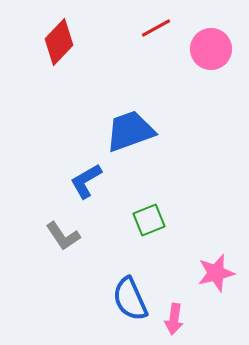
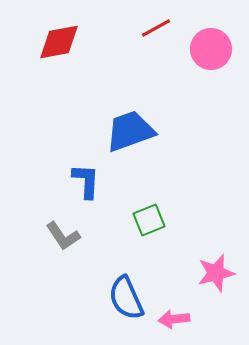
red diamond: rotated 36 degrees clockwise
blue L-shape: rotated 123 degrees clockwise
blue semicircle: moved 4 px left, 1 px up
pink arrow: rotated 76 degrees clockwise
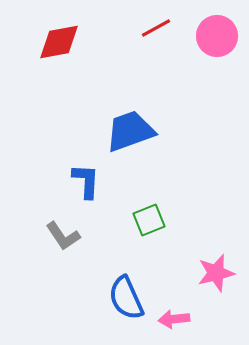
pink circle: moved 6 px right, 13 px up
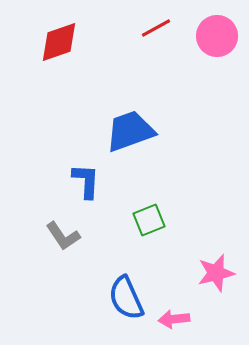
red diamond: rotated 9 degrees counterclockwise
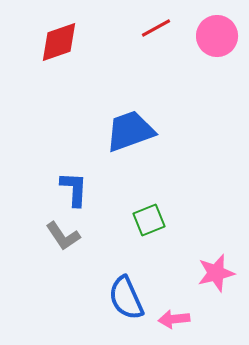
blue L-shape: moved 12 px left, 8 px down
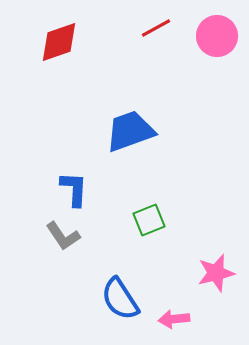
blue semicircle: moved 6 px left, 1 px down; rotated 9 degrees counterclockwise
